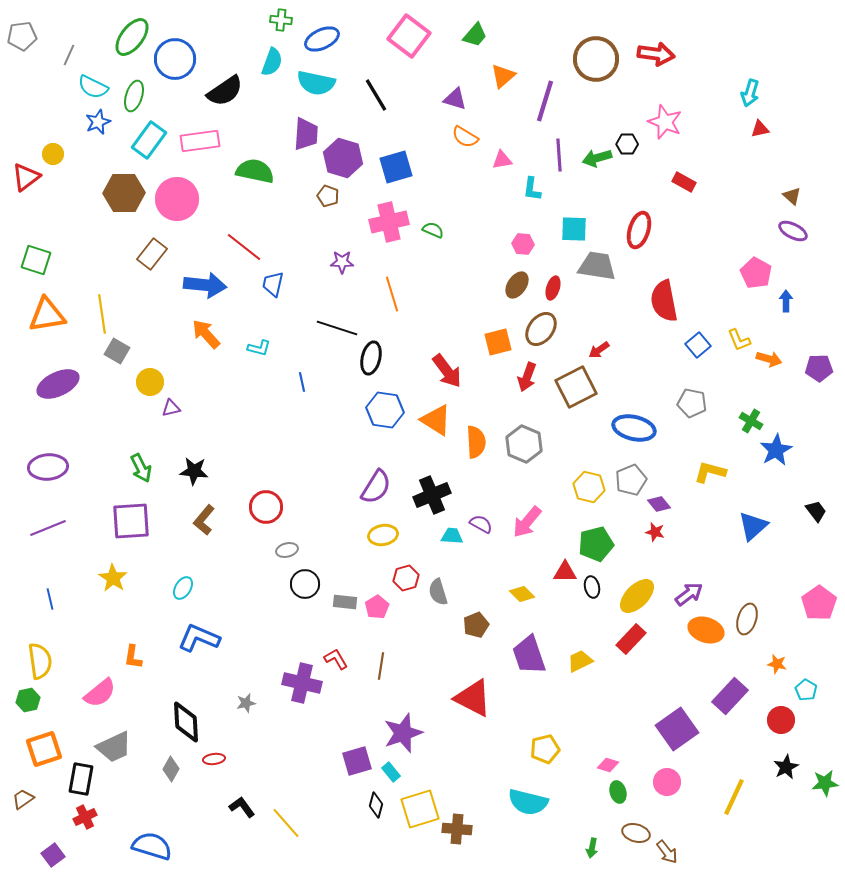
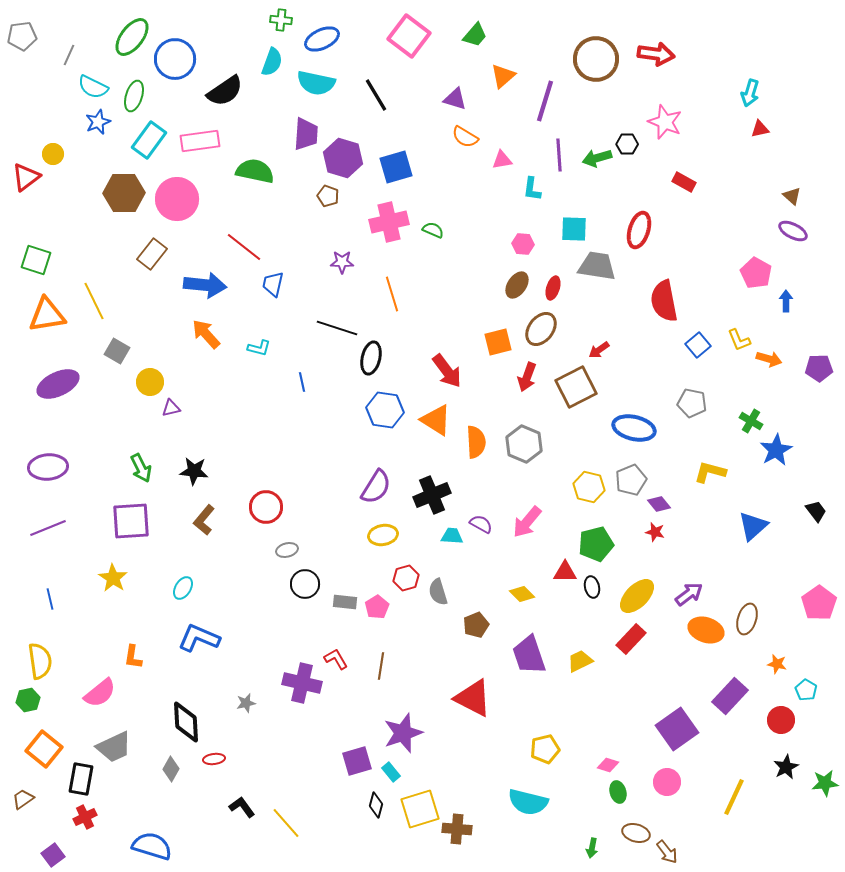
yellow line at (102, 314): moved 8 px left, 13 px up; rotated 18 degrees counterclockwise
orange square at (44, 749): rotated 33 degrees counterclockwise
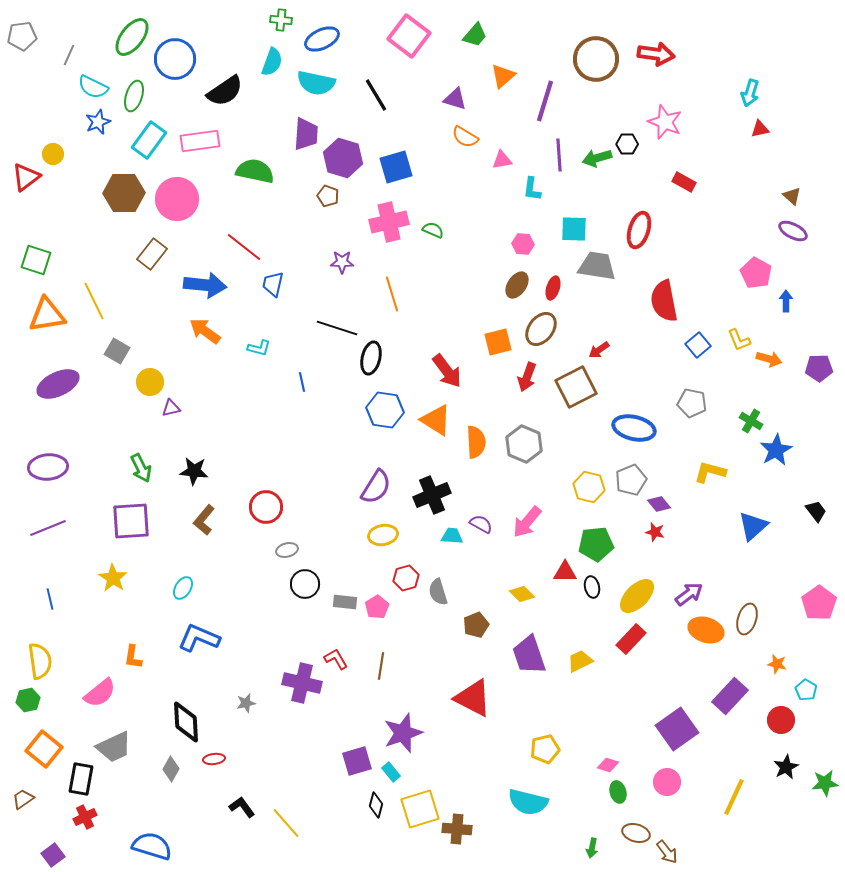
orange arrow at (206, 334): moved 1 px left, 3 px up; rotated 12 degrees counterclockwise
green pentagon at (596, 544): rotated 8 degrees clockwise
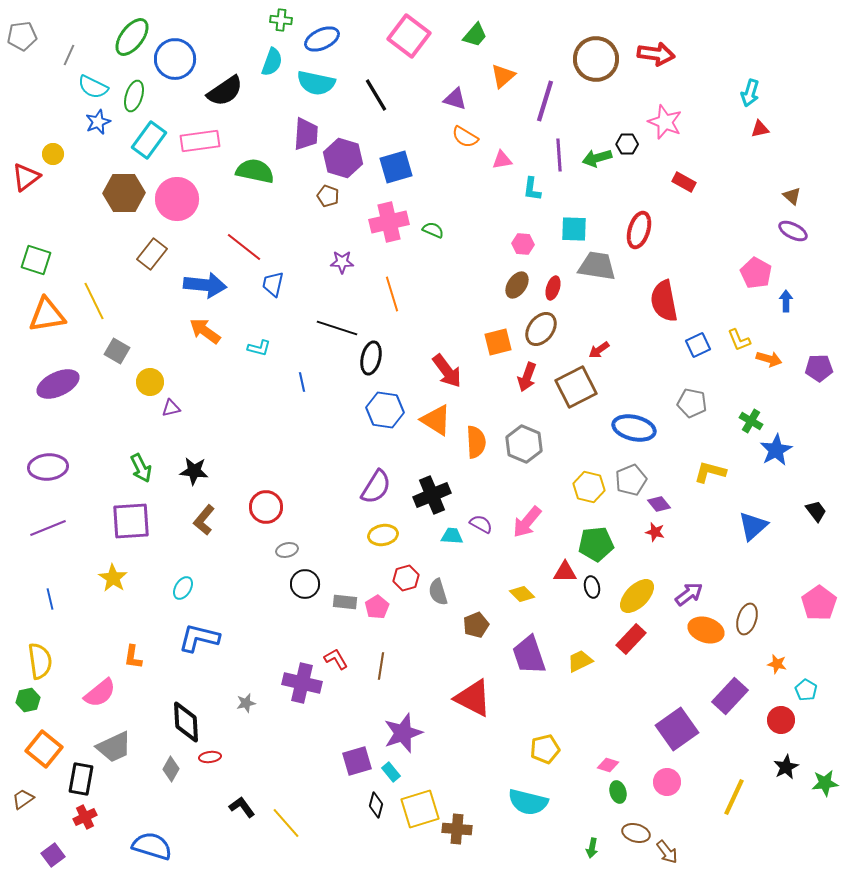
blue square at (698, 345): rotated 15 degrees clockwise
blue L-shape at (199, 638): rotated 9 degrees counterclockwise
red ellipse at (214, 759): moved 4 px left, 2 px up
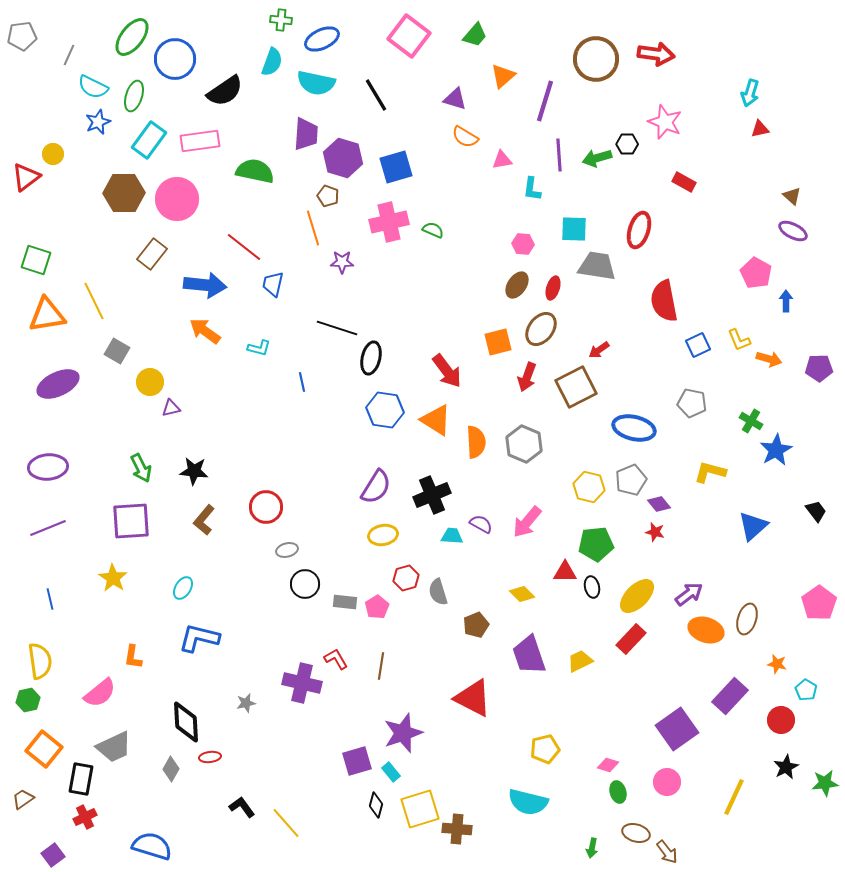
orange line at (392, 294): moved 79 px left, 66 px up
